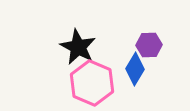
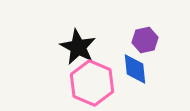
purple hexagon: moved 4 px left, 5 px up; rotated 10 degrees counterclockwise
blue diamond: rotated 36 degrees counterclockwise
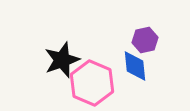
black star: moved 16 px left, 13 px down; rotated 24 degrees clockwise
blue diamond: moved 3 px up
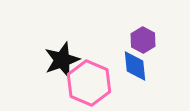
purple hexagon: moved 2 px left; rotated 20 degrees counterclockwise
pink hexagon: moved 3 px left
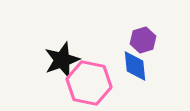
purple hexagon: rotated 15 degrees clockwise
pink hexagon: rotated 12 degrees counterclockwise
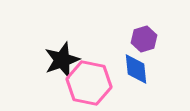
purple hexagon: moved 1 px right, 1 px up
blue diamond: moved 1 px right, 3 px down
